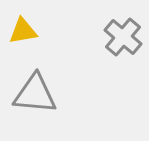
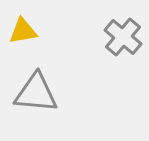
gray triangle: moved 1 px right, 1 px up
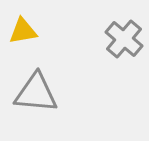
gray cross: moved 1 px right, 2 px down
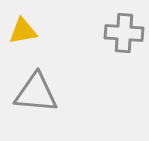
gray cross: moved 6 px up; rotated 36 degrees counterclockwise
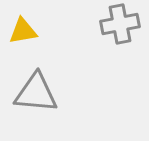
gray cross: moved 4 px left, 9 px up; rotated 15 degrees counterclockwise
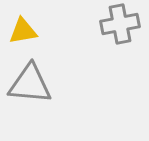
gray triangle: moved 6 px left, 9 px up
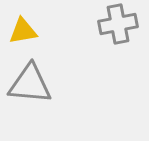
gray cross: moved 2 px left
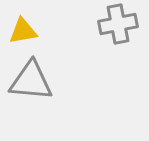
gray triangle: moved 1 px right, 3 px up
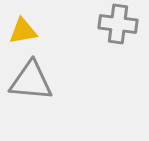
gray cross: rotated 18 degrees clockwise
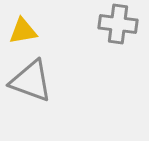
gray triangle: rotated 15 degrees clockwise
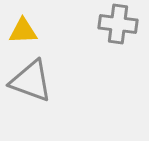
yellow triangle: rotated 8 degrees clockwise
